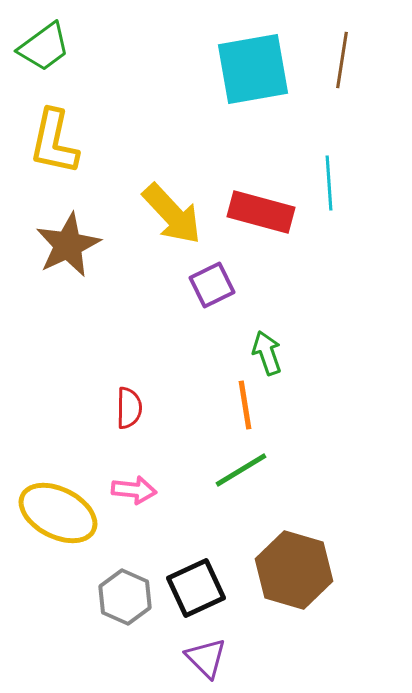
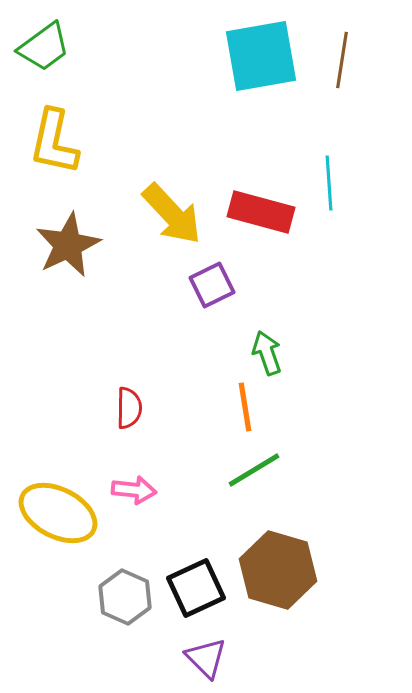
cyan square: moved 8 px right, 13 px up
orange line: moved 2 px down
green line: moved 13 px right
brown hexagon: moved 16 px left
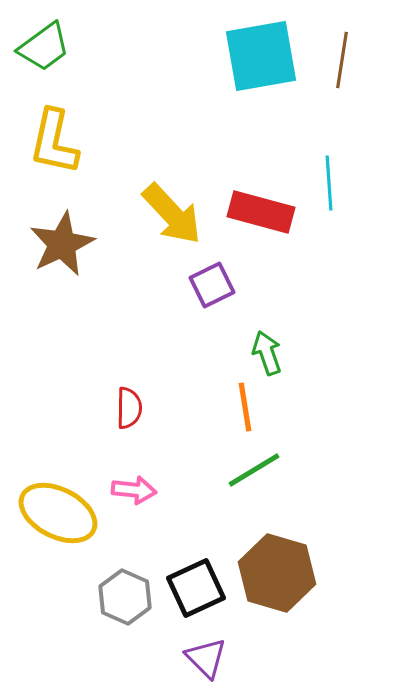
brown star: moved 6 px left, 1 px up
brown hexagon: moved 1 px left, 3 px down
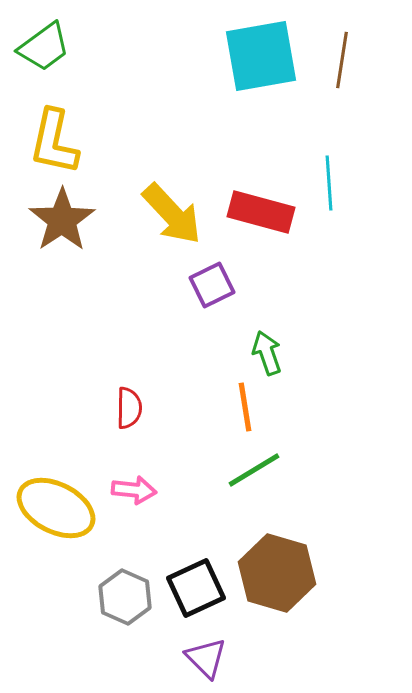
brown star: moved 24 px up; rotated 8 degrees counterclockwise
yellow ellipse: moved 2 px left, 5 px up
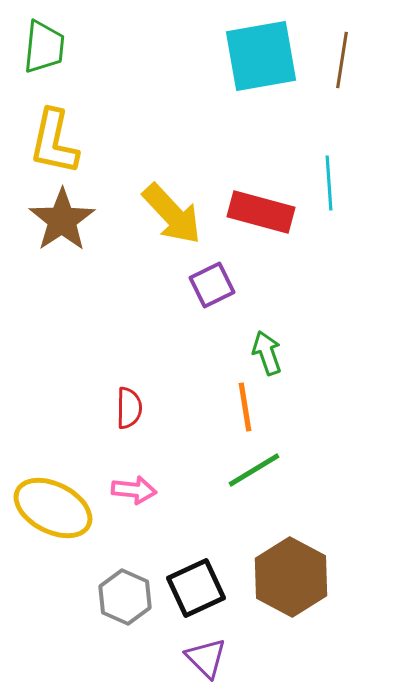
green trapezoid: rotated 48 degrees counterclockwise
yellow ellipse: moved 3 px left
brown hexagon: moved 14 px right, 4 px down; rotated 12 degrees clockwise
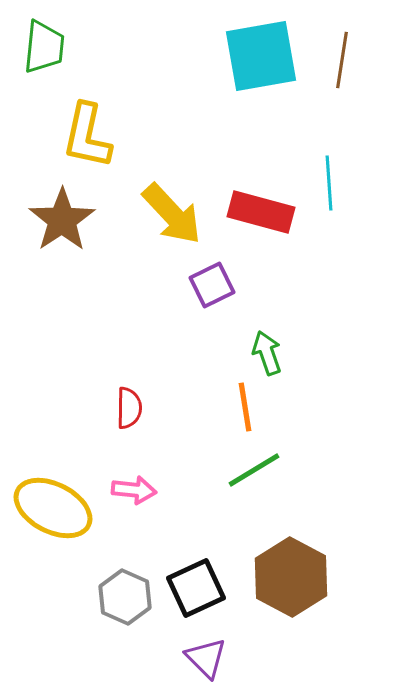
yellow L-shape: moved 33 px right, 6 px up
